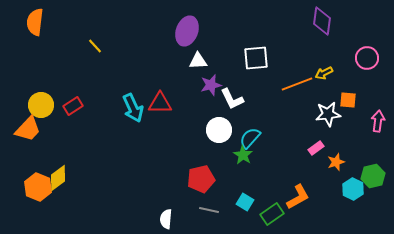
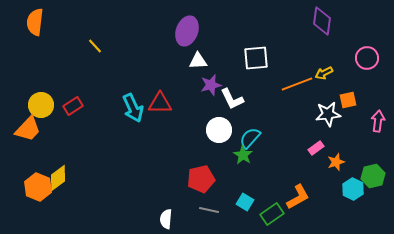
orange square: rotated 18 degrees counterclockwise
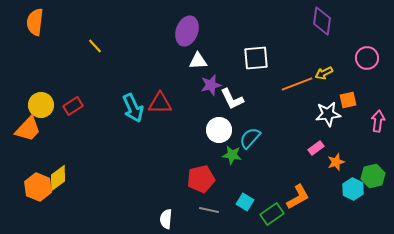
green star: moved 11 px left; rotated 24 degrees counterclockwise
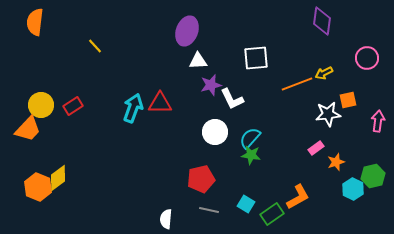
cyan arrow: rotated 136 degrees counterclockwise
white circle: moved 4 px left, 2 px down
green star: moved 19 px right
cyan square: moved 1 px right, 2 px down
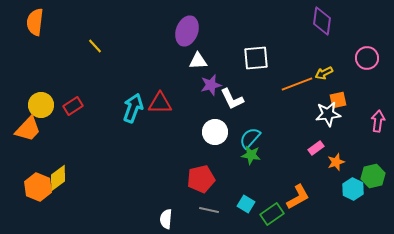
orange square: moved 10 px left
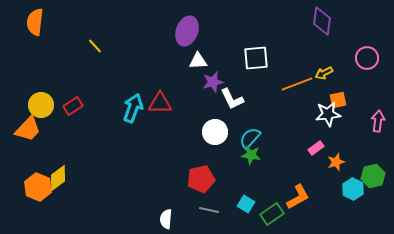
purple star: moved 2 px right, 3 px up
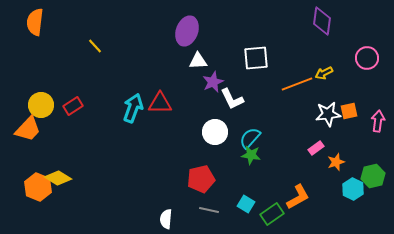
purple star: rotated 10 degrees counterclockwise
orange square: moved 11 px right, 11 px down
yellow diamond: rotated 68 degrees clockwise
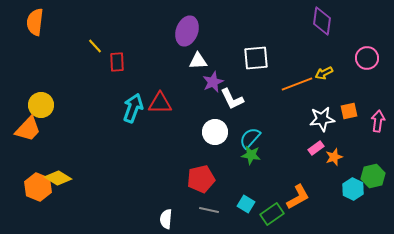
red rectangle: moved 44 px right, 44 px up; rotated 60 degrees counterclockwise
white star: moved 6 px left, 5 px down
orange star: moved 2 px left, 5 px up
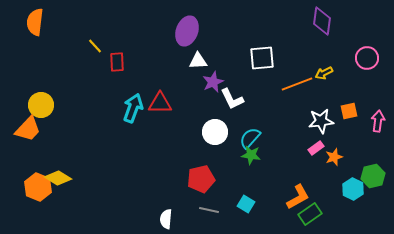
white square: moved 6 px right
white star: moved 1 px left, 2 px down
green rectangle: moved 38 px right
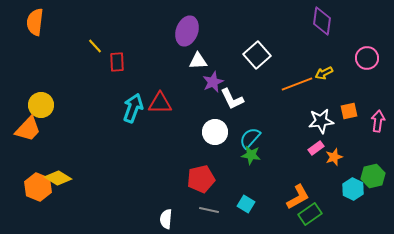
white square: moved 5 px left, 3 px up; rotated 36 degrees counterclockwise
